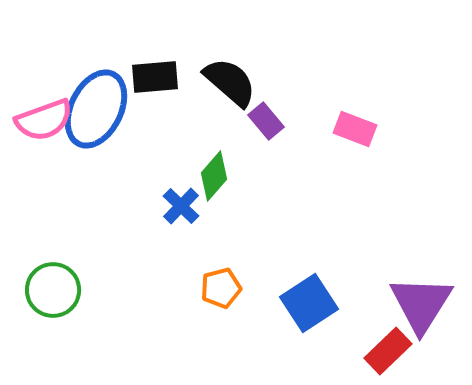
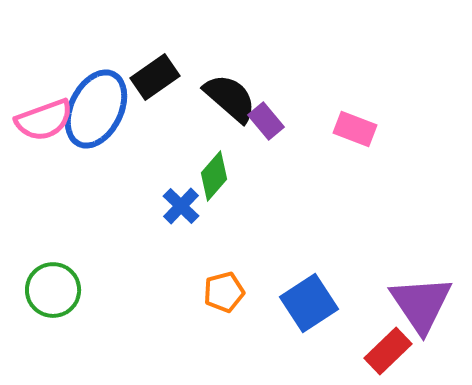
black rectangle: rotated 30 degrees counterclockwise
black semicircle: moved 16 px down
orange pentagon: moved 3 px right, 4 px down
purple triangle: rotated 6 degrees counterclockwise
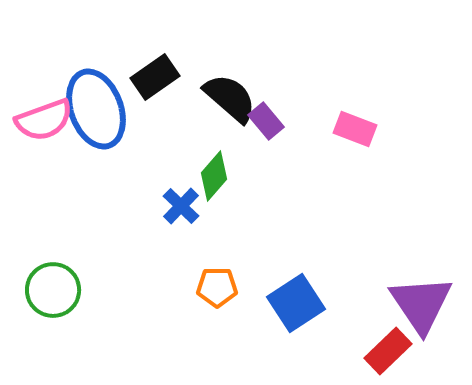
blue ellipse: rotated 46 degrees counterclockwise
orange pentagon: moved 7 px left, 5 px up; rotated 15 degrees clockwise
blue square: moved 13 px left
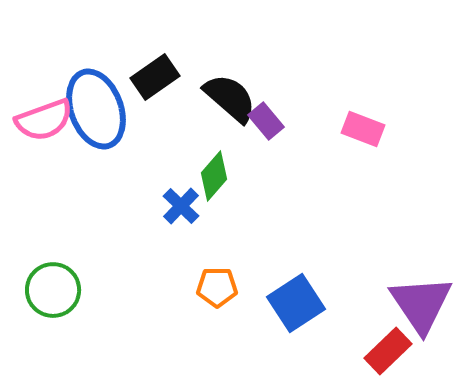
pink rectangle: moved 8 px right
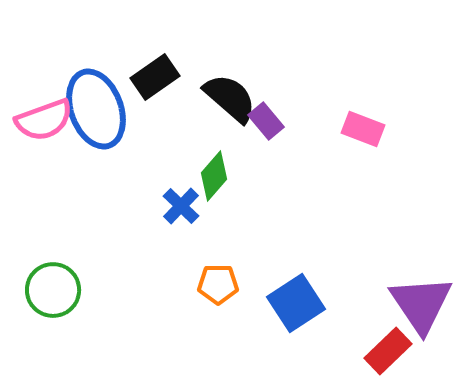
orange pentagon: moved 1 px right, 3 px up
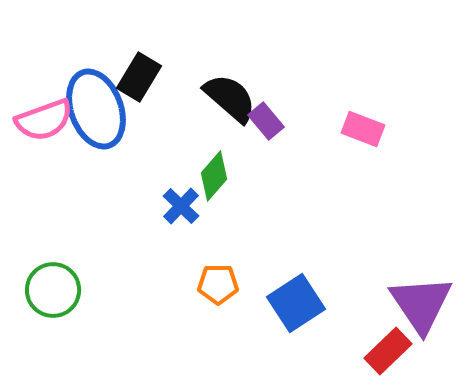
black rectangle: moved 16 px left; rotated 24 degrees counterclockwise
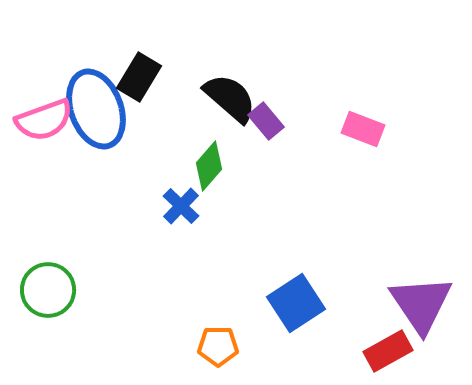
green diamond: moved 5 px left, 10 px up
orange pentagon: moved 62 px down
green circle: moved 5 px left
red rectangle: rotated 15 degrees clockwise
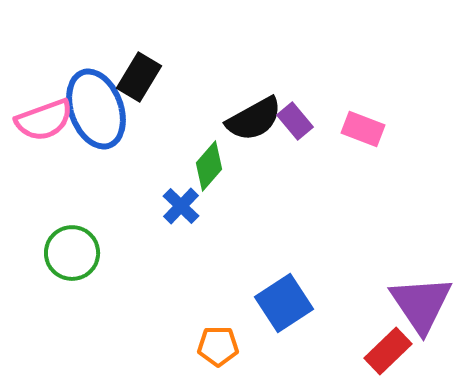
black semicircle: moved 24 px right, 21 px down; rotated 110 degrees clockwise
purple rectangle: moved 29 px right
green circle: moved 24 px right, 37 px up
blue square: moved 12 px left
red rectangle: rotated 15 degrees counterclockwise
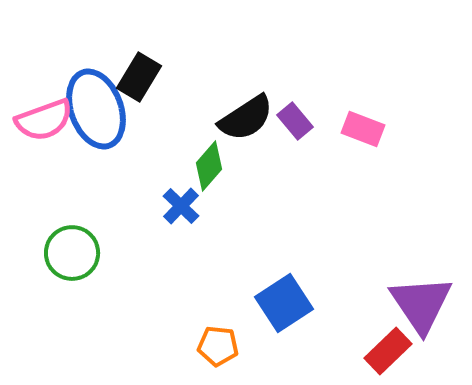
black semicircle: moved 8 px left, 1 px up; rotated 4 degrees counterclockwise
orange pentagon: rotated 6 degrees clockwise
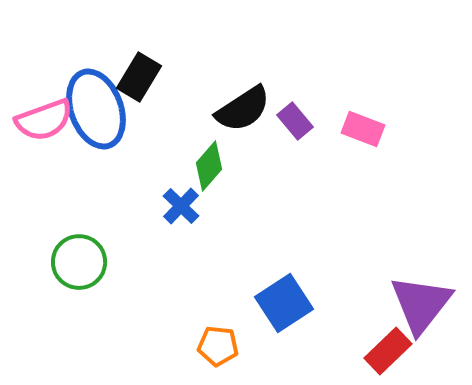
black semicircle: moved 3 px left, 9 px up
green circle: moved 7 px right, 9 px down
purple triangle: rotated 12 degrees clockwise
